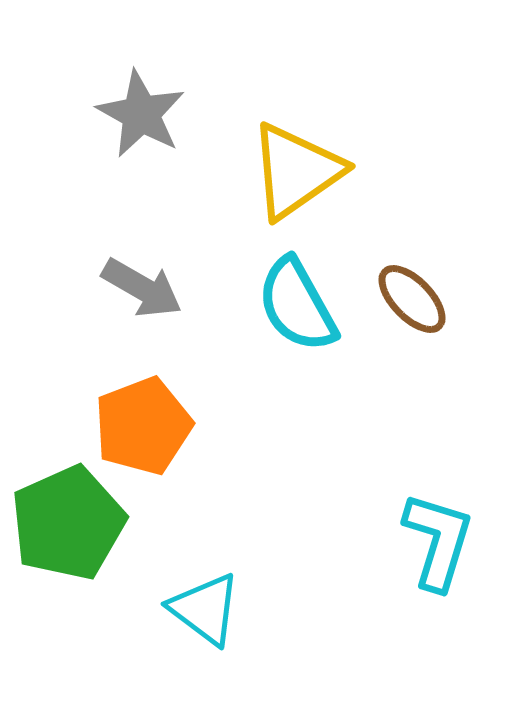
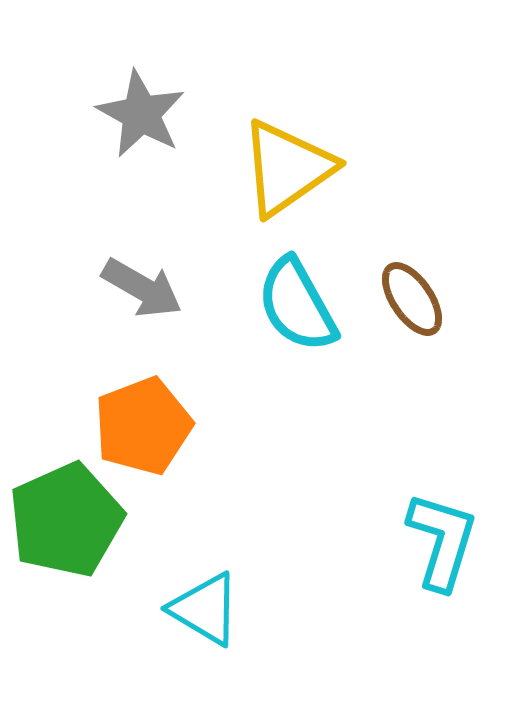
yellow triangle: moved 9 px left, 3 px up
brown ellipse: rotated 10 degrees clockwise
green pentagon: moved 2 px left, 3 px up
cyan L-shape: moved 4 px right
cyan triangle: rotated 6 degrees counterclockwise
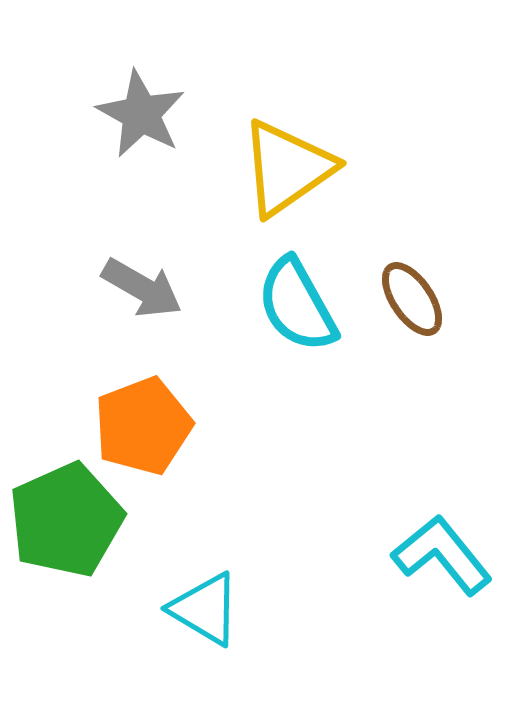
cyan L-shape: moved 14 px down; rotated 56 degrees counterclockwise
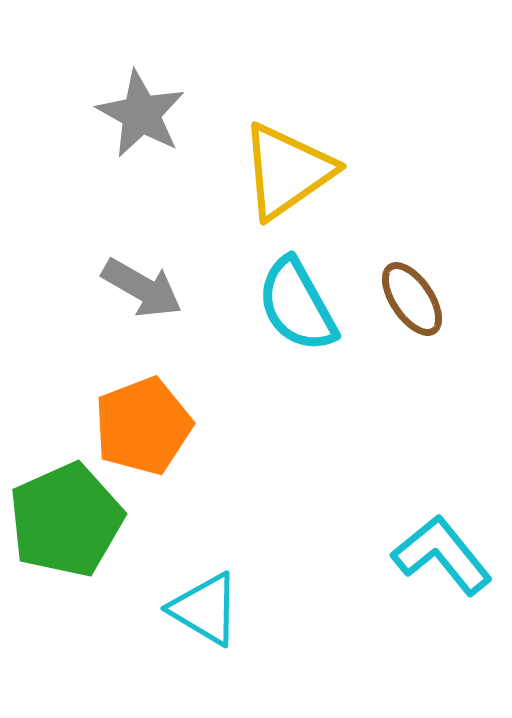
yellow triangle: moved 3 px down
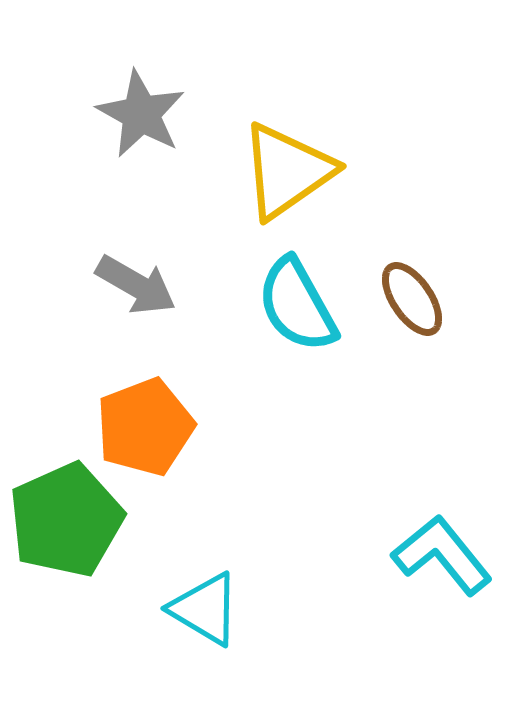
gray arrow: moved 6 px left, 3 px up
orange pentagon: moved 2 px right, 1 px down
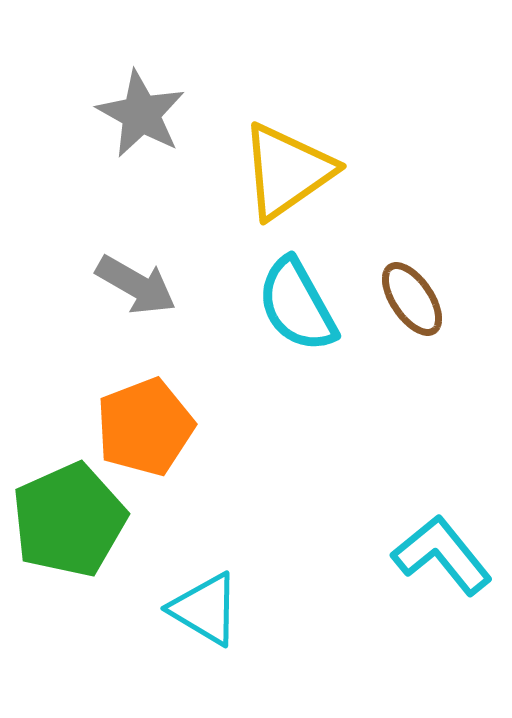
green pentagon: moved 3 px right
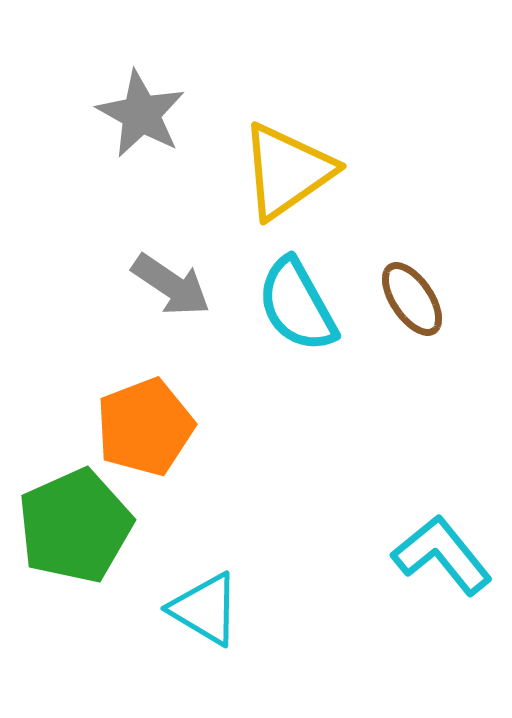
gray arrow: moved 35 px right; rotated 4 degrees clockwise
green pentagon: moved 6 px right, 6 px down
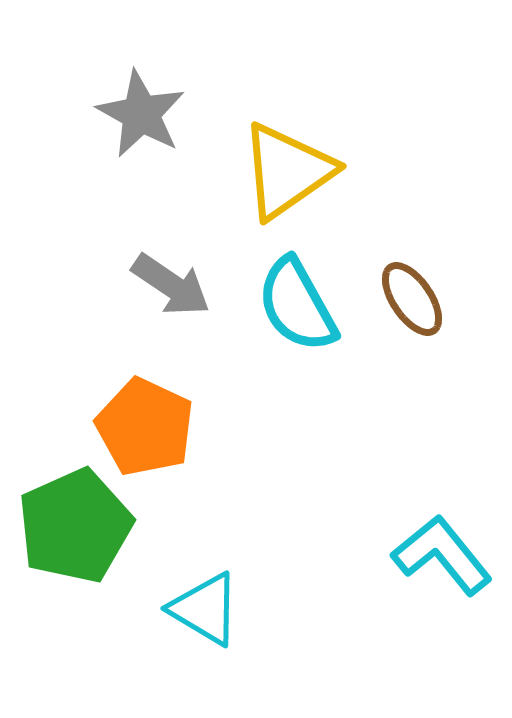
orange pentagon: rotated 26 degrees counterclockwise
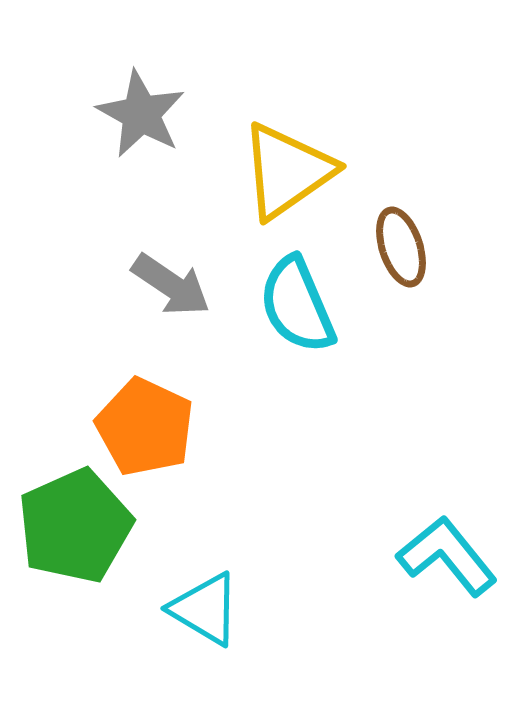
brown ellipse: moved 11 px left, 52 px up; rotated 16 degrees clockwise
cyan semicircle: rotated 6 degrees clockwise
cyan L-shape: moved 5 px right, 1 px down
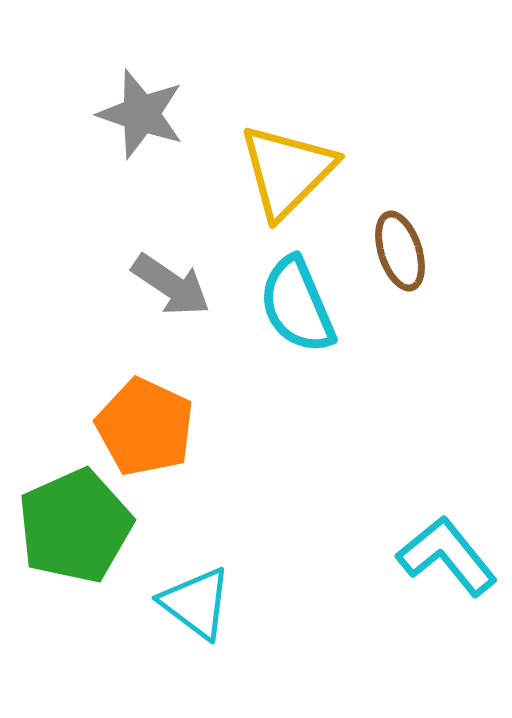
gray star: rotated 10 degrees counterclockwise
yellow triangle: rotated 10 degrees counterclockwise
brown ellipse: moved 1 px left, 4 px down
cyan triangle: moved 9 px left, 6 px up; rotated 6 degrees clockwise
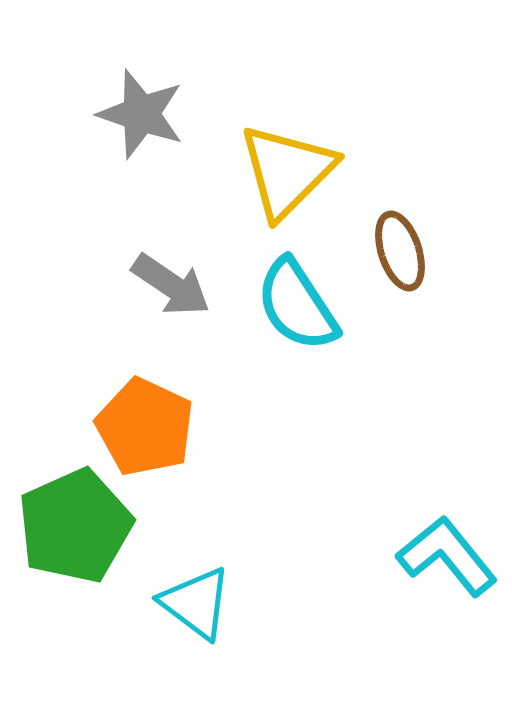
cyan semicircle: rotated 10 degrees counterclockwise
